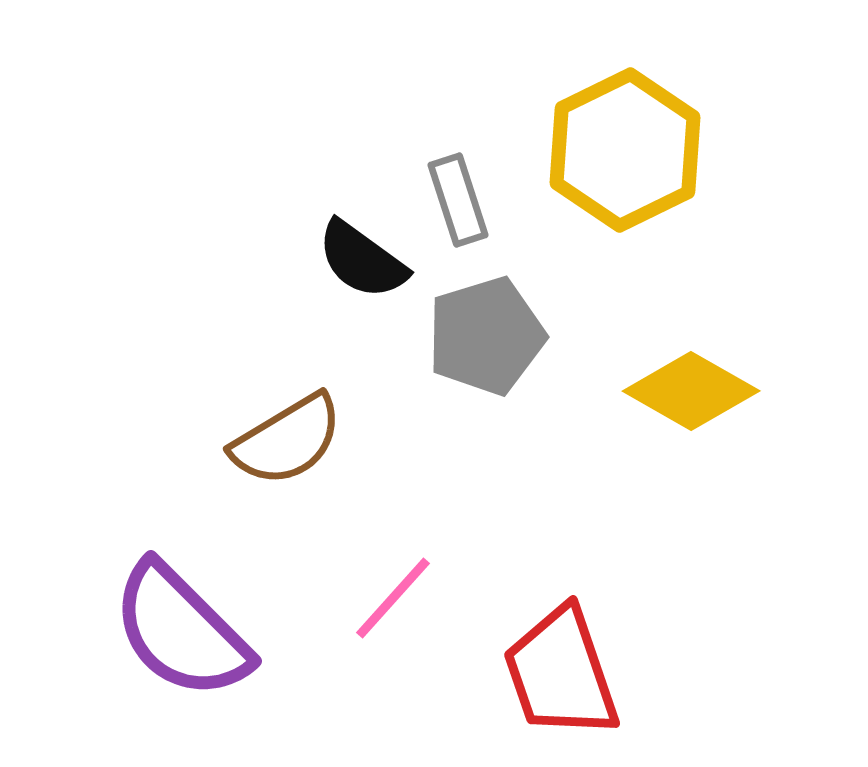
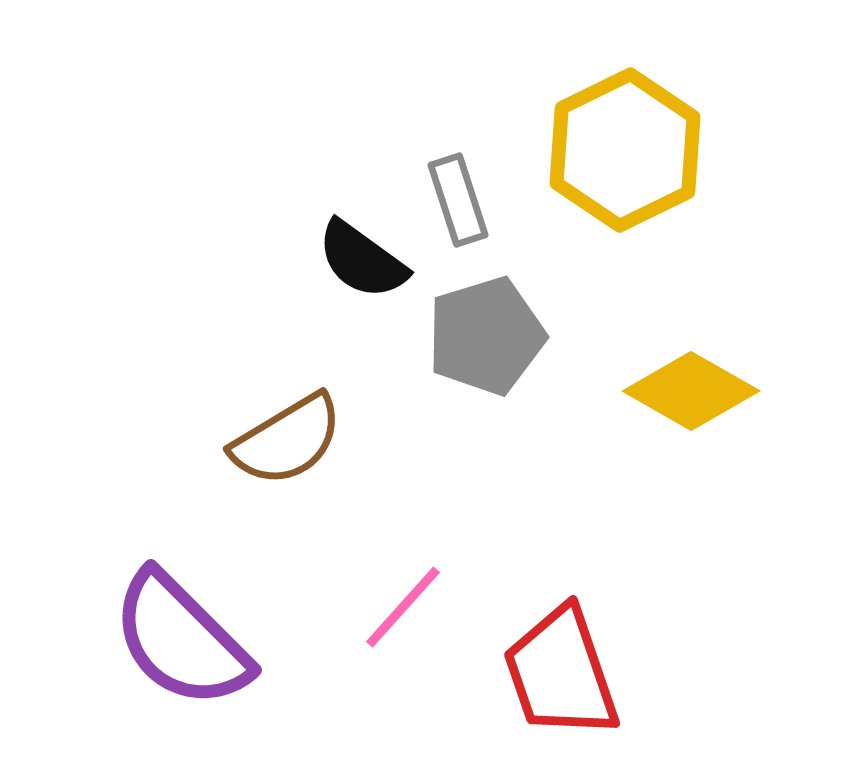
pink line: moved 10 px right, 9 px down
purple semicircle: moved 9 px down
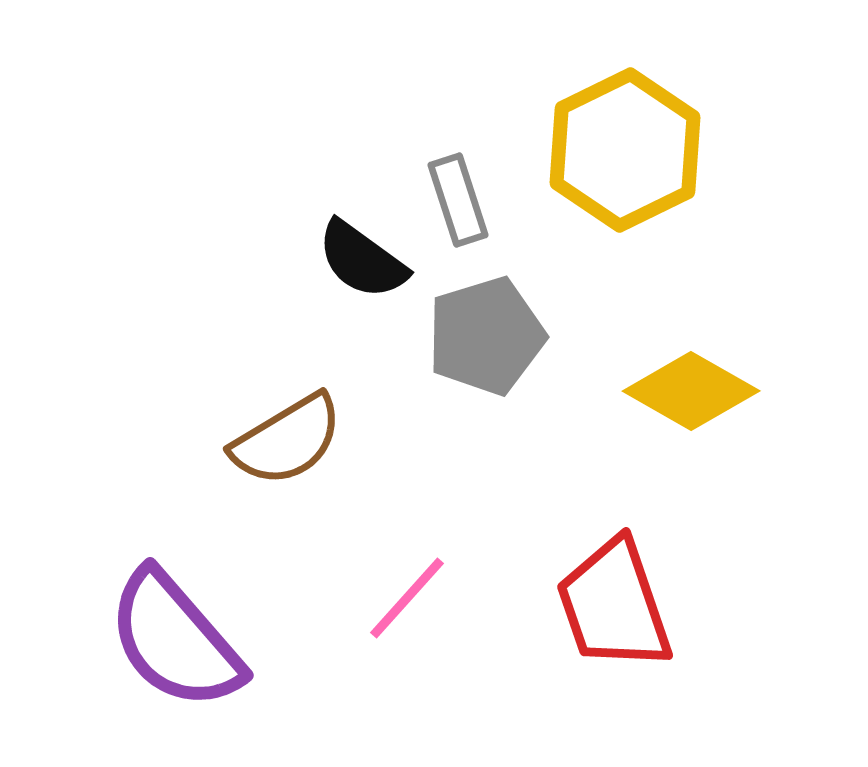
pink line: moved 4 px right, 9 px up
purple semicircle: moved 6 px left; rotated 4 degrees clockwise
red trapezoid: moved 53 px right, 68 px up
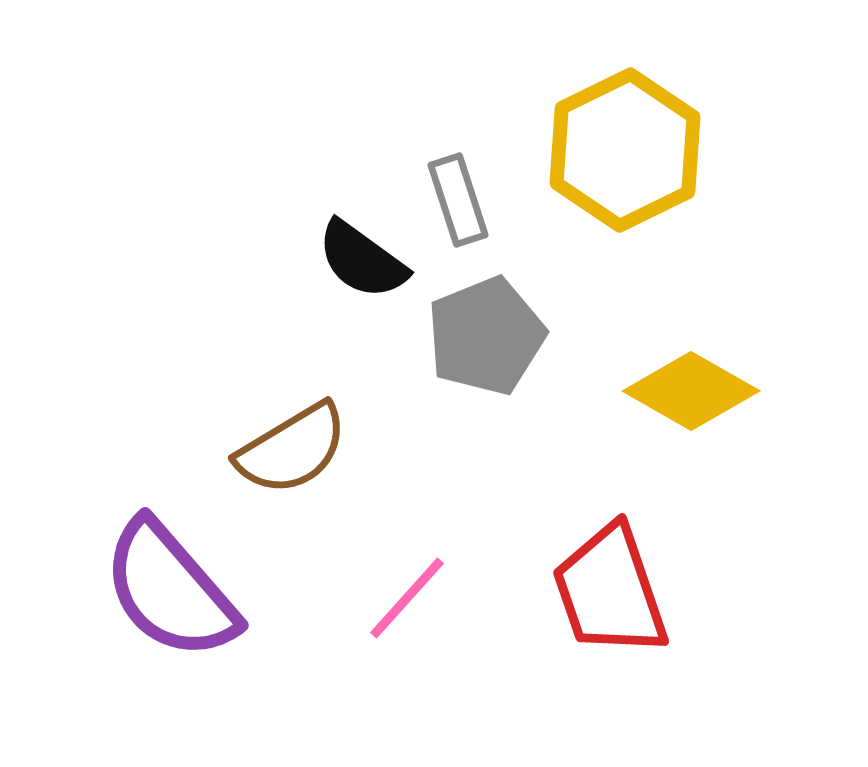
gray pentagon: rotated 5 degrees counterclockwise
brown semicircle: moved 5 px right, 9 px down
red trapezoid: moved 4 px left, 14 px up
purple semicircle: moved 5 px left, 50 px up
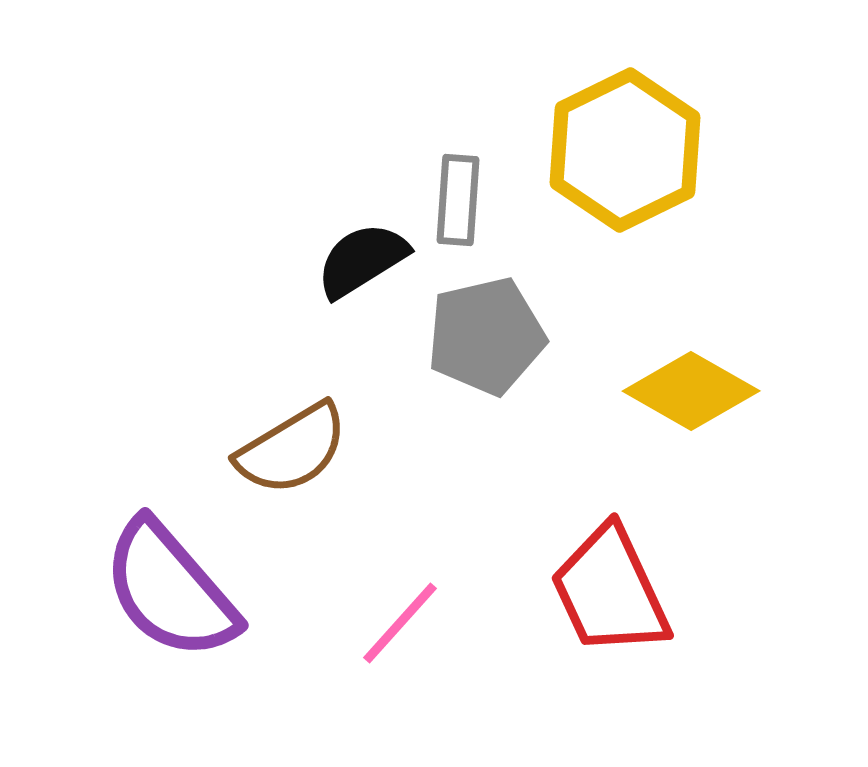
gray rectangle: rotated 22 degrees clockwise
black semicircle: rotated 112 degrees clockwise
gray pentagon: rotated 9 degrees clockwise
red trapezoid: rotated 6 degrees counterclockwise
pink line: moved 7 px left, 25 px down
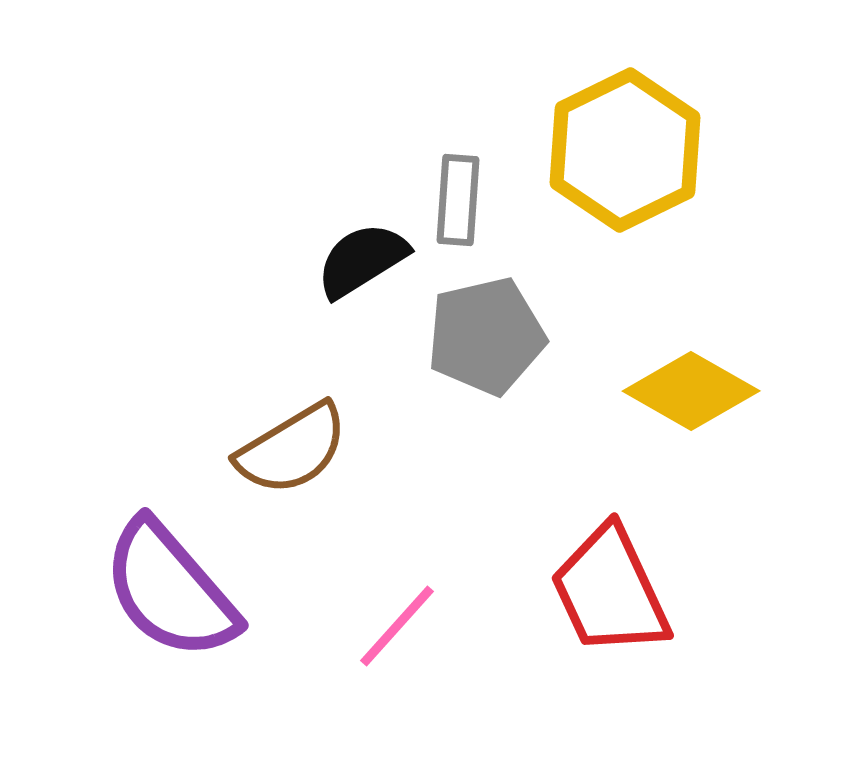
pink line: moved 3 px left, 3 px down
